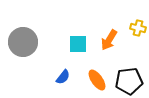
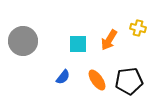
gray circle: moved 1 px up
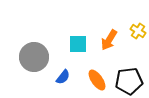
yellow cross: moved 3 px down; rotated 21 degrees clockwise
gray circle: moved 11 px right, 16 px down
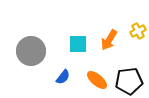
yellow cross: rotated 28 degrees clockwise
gray circle: moved 3 px left, 6 px up
orange ellipse: rotated 15 degrees counterclockwise
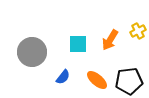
orange arrow: moved 1 px right
gray circle: moved 1 px right, 1 px down
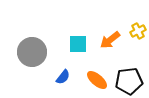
orange arrow: rotated 20 degrees clockwise
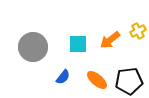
gray circle: moved 1 px right, 5 px up
